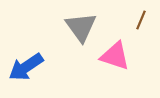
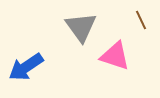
brown line: rotated 48 degrees counterclockwise
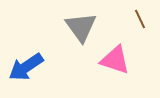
brown line: moved 1 px left, 1 px up
pink triangle: moved 4 px down
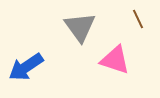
brown line: moved 2 px left
gray triangle: moved 1 px left
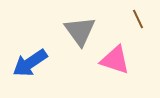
gray triangle: moved 4 px down
blue arrow: moved 4 px right, 4 px up
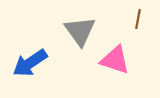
brown line: rotated 36 degrees clockwise
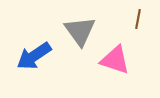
blue arrow: moved 4 px right, 7 px up
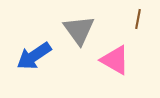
gray triangle: moved 1 px left, 1 px up
pink triangle: rotated 12 degrees clockwise
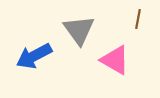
blue arrow: rotated 6 degrees clockwise
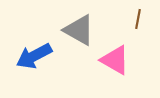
gray triangle: rotated 24 degrees counterclockwise
